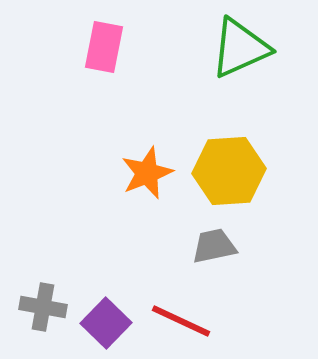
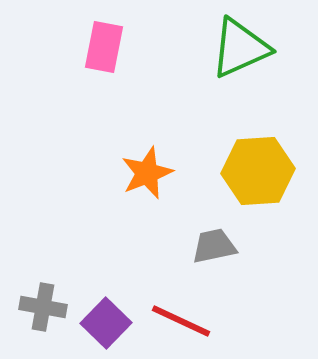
yellow hexagon: moved 29 px right
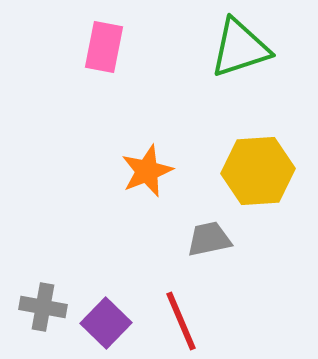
green triangle: rotated 6 degrees clockwise
orange star: moved 2 px up
gray trapezoid: moved 5 px left, 7 px up
red line: rotated 42 degrees clockwise
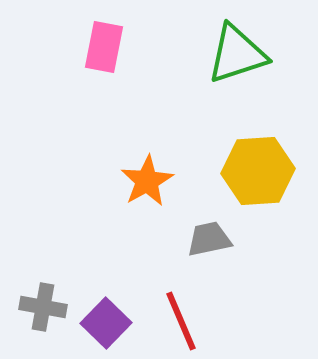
green triangle: moved 3 px left, 6 px down
orange star: moved 10 px down; rotated 8 degrees counterclockwise
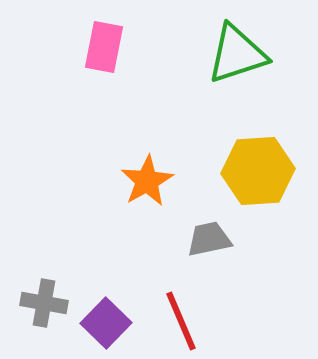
gray cross: moved 1 px right, 4 px up
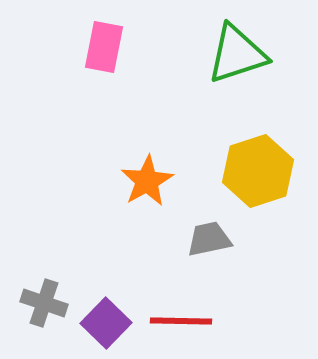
yellow hexagon: rotated 14 degrees counterclockwise
gray cross: rotated 9 degrees clockwise
red line: rotated 66 degrees counterclockwise
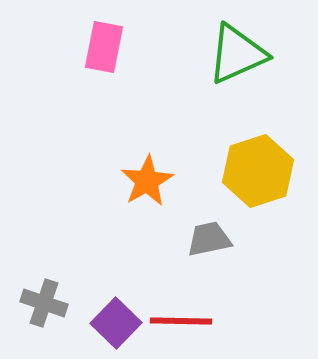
green triangle: rotated 6 degrees counterclockwise
purple square: moved 10 px right
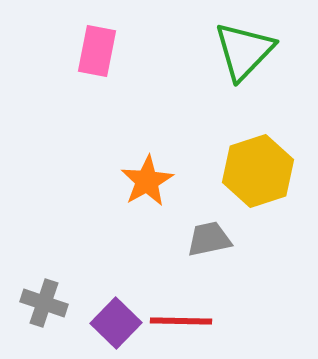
pink rectangle: moved 7 px left, 4 px down
green triangle: moved 7 px right, 3 px up; rotated 22 degrees counterclockwise
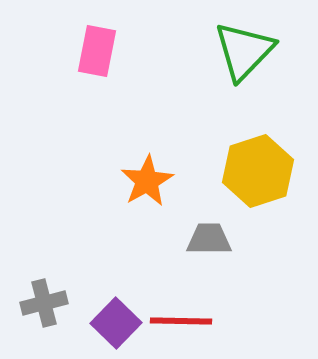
gray trapezoid: rotated 12 degrees clockwise
gray cross: rotated 33 degrees counterclockwise
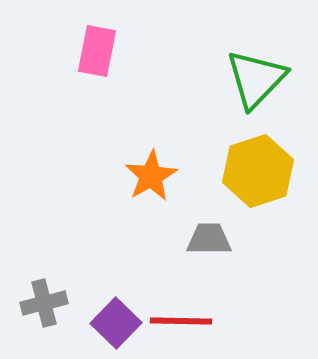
green triangle: moved 12 px right, 28 px down
orange star: moved 4 px right, 5 px up
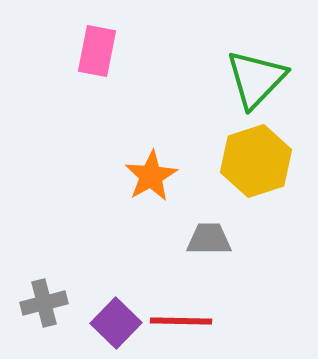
yellow hexagon: moved 2 px left, 10 px up
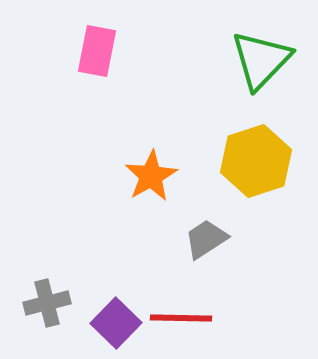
green triangle: moved 5 px right, 19 px up
gray trapezoid: moved 3 px left; rotated 33 degrees counterclockwise
gray cross: moved 3 px right
red line: moved 3 px up
